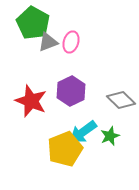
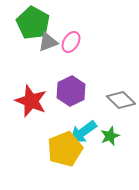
pink ellipse: rotated 15 degrees clockwise
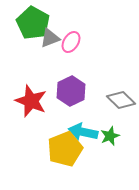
gray triangle: moved 2 px right, 4 px up
cyan arrow: rotated 48 degrees clockwise
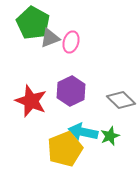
pink ellipse: rotated 15 degrees counterclockwise
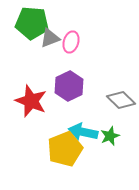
green pentagon: moved 1 px left; rotated 24 degrees counterclockwise
purple hexagon: moved 2 px left, 5 px up
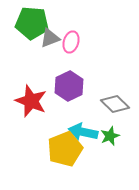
gray diamond: moved 6 px left, 4 px down
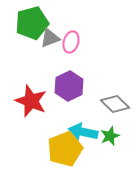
green pentagon: rotated 20 degrees counterclockwise
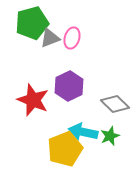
pink ellipse: moved 1 px right, 4 px up
red star: moved 2 px right, 1 px up
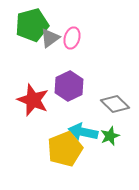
green pentagon: moved 2 px down
gray triangle: rotated 15 degrees counterclockwise
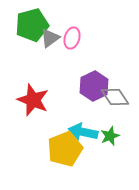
purple hexagon: moved 25 px right
gray diamond: moved 7 px up; rotated 12 degrees clockwise
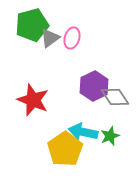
yellow pentagon: rotated 12 degrees counterclockwise
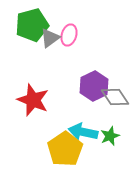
pink ellipse: moved 3 px left, 3 px up
